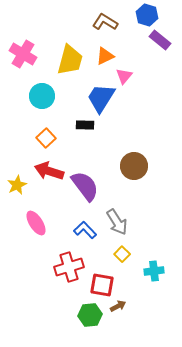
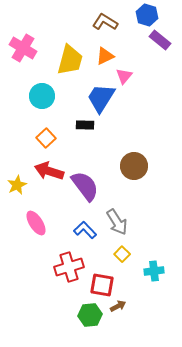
pink cross: moved 6 px up
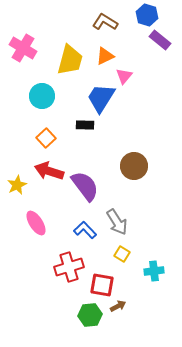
yellow square: rotated 14 degrees counterclockwise
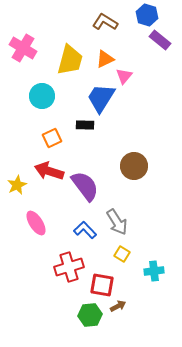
orange triangle: moved 3 px down
orange square: moved 6 px right; rotated 18 degrees clockwise
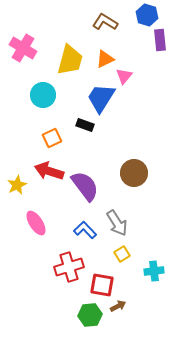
purple rectangle: rotated 45 degrees clockwise
cyan circle: moved 1 px right, 1 px up
black rectangle: rotated 18 degrees clockwise
brown circle: moved 7 px down
gray arrow: moved 1 px down
yellow square: rotated 28 degrees clockwise
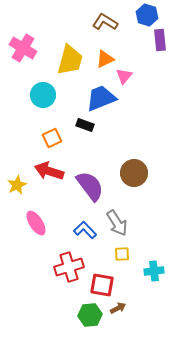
blue trapezoid: rotated 36 degrees clockwise
purple semicircle: moved 5 px right
yellow square: rotated 28 degrees clockwise
brown arrow: moved 2 px down
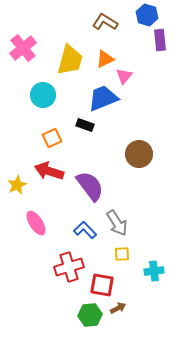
pink cross: rotated 20 degrees clockwise
blue trapezoid: moved 2 px right
brown circle: moved 5 px right, 19 px up
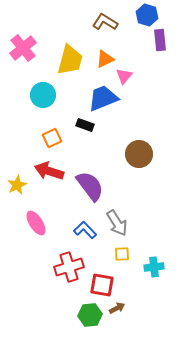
cyan cross: moved 4 px up
brown arrow: moved 1 px left
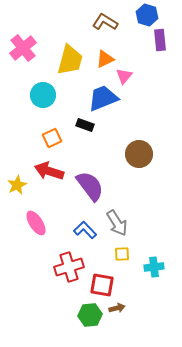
brown arrow: rotated 14 degrees clockwise
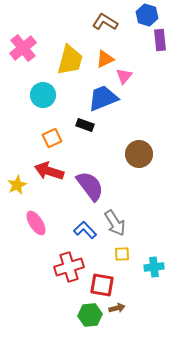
gray arrow: moved 2 px left
